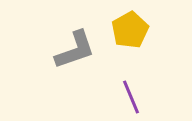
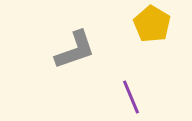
yellow pentagon: moved 22 px right, 6 px up; rotated 12 degrees counterclockwise
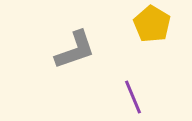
purple line: moved 2 px right
